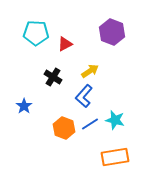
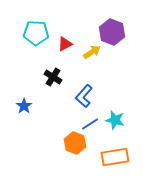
yellow arrow: moved 2 px right, 19 px up
orange hexagon: moved 11 px right, 15 px down
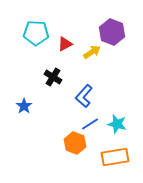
cyan star: moved 2 px right, 4 px down
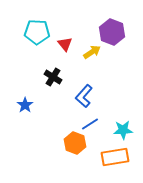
cyan pentagon: moved 1 px right, 1 px up
red triangle: rotated 42 degrees counterclockwise
blue star: moved 1 px right, 1 px up
cyan star: moved 6 px right, 6 px down; rotated 18 degrees counterclockwise
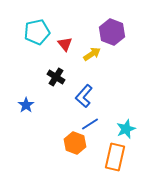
cyan pentagon: rotated 15 degrees counterclockwise
yellow arrow: moved 2 px down
black cross: moved 3 px right
blue star: moved 1 px right
cyan star: moved 3 px right, 1 px up; rotated 18 degrees counterclockwise
orange rectangle: rotated 68 degrees counterclockwise
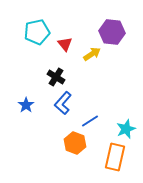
purple hexagon: rotated 15 degrees counterclockwise
blue L-shape: moved 21 px left, 7 px down
blue line: moved 3 px up
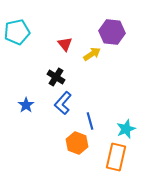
cyan pentagon: moved 20 px left
blue line: rotated 72 degrees counterclockwise
orange hexagon: moved 2 px right
orange rectangle: moved 1 px right
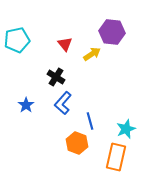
cyan pentagon: moved 8 px down
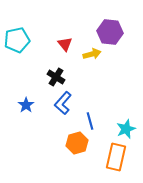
purple hexagon: moved 2 px left
yellow arrow: rotated 18 degrees clockwise
orange hexagon: rotated 25 degrees clockwise
